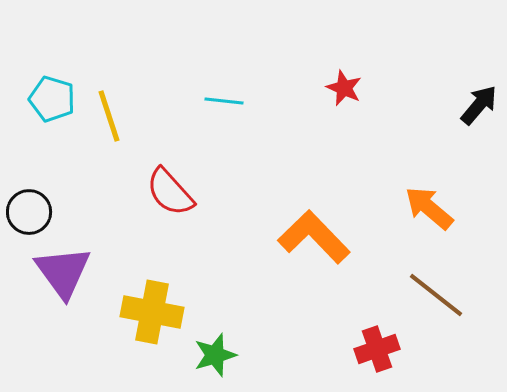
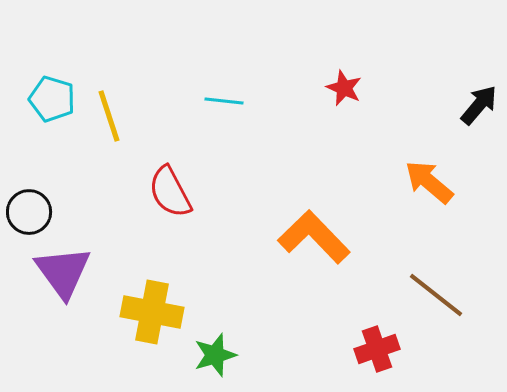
red semicircle: rotated 14 degrees clockwise
orange arrow: moved 26 px up
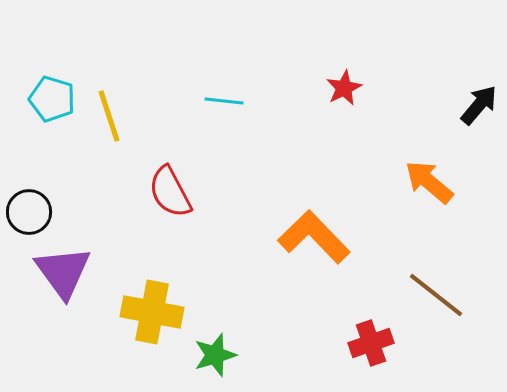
red star: rotated 21 degrees clockwise
red cross: moved 6 px left, 6 px up
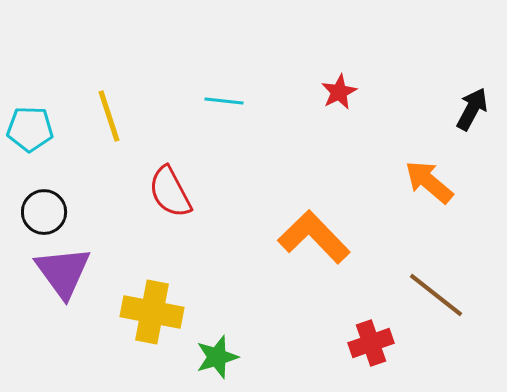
red star: moved 5 px left, 4 px down
cyan pentagon: moved 22 px left, 30 px down; rotated 15 degrees counterclockwise
black arrow: moved 7 px left, 4 px down; rotated 12 degrees counterclockwise
black circle: moved 15 px right
green star: moved 2 px right, 2 px down
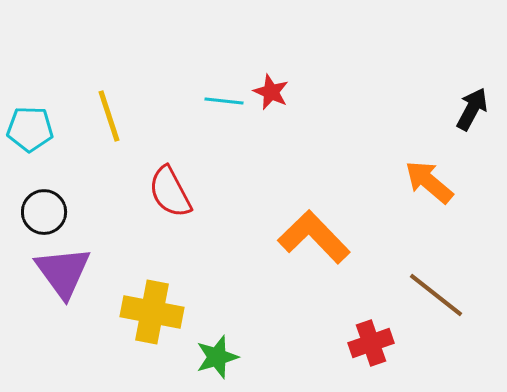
red star: moved 68 px left; rotated 21 degrees counterclockwise
